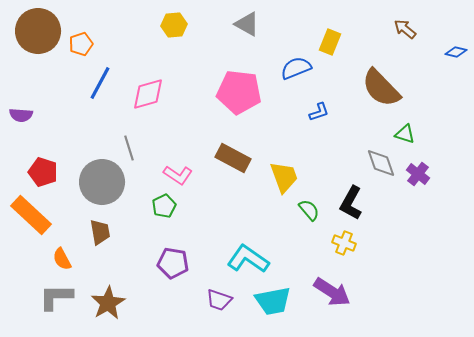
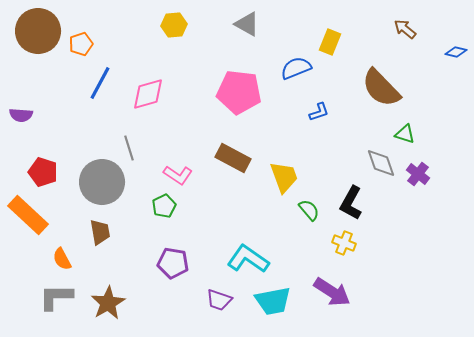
orange rectangle: moved 3 px left
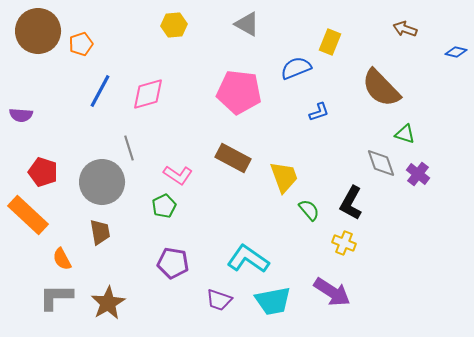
brown arrow: rotated 20 degrees counterclockwise
blue line: moved 8 px down
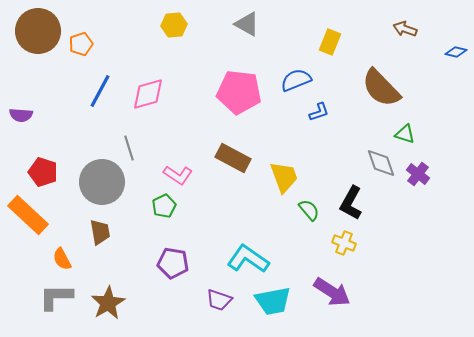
blue semicircle: moved 12 px down
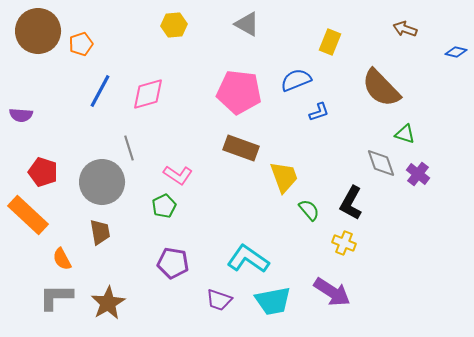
brown rectangle: moved 8 px right, 10 px up; rotated 8 degrees counterclockwise
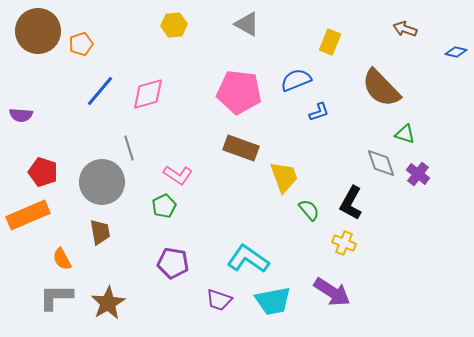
blue line: rotated 12 degrees clockwise
orange rectangle: rotated 66 degrees counterclockwise
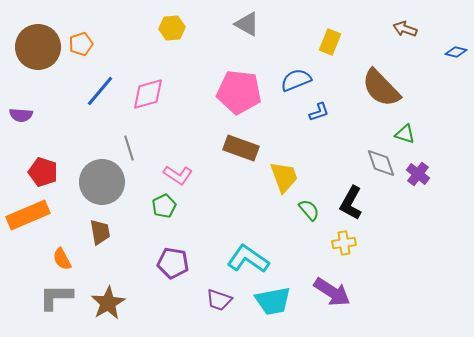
yellow hexagon: moved 2 px left, 3 px down
brown circle: moved 16 px down
yellow cross: rotated 30 degrees counterclockwise
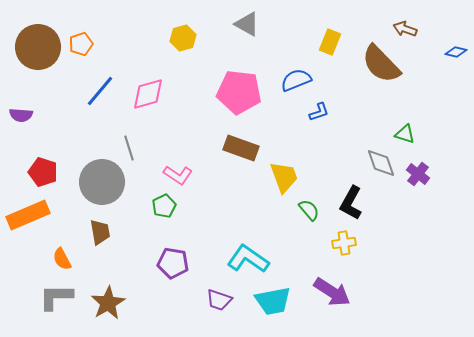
yellow hexagon: moved 11 px right, 10 px down; rotated 10 degrees counterclockwise
brown semicircle: moved 24 px up
